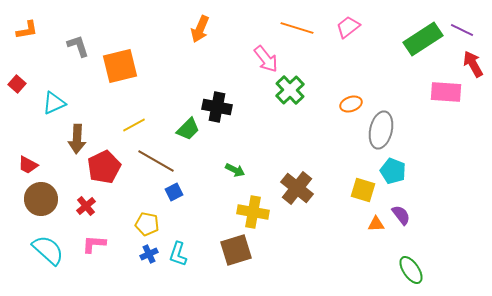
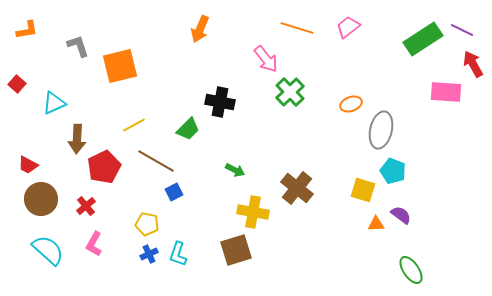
green cross: moved 2 px down
black cross: moved 3 px right, 5 px up
purple semicircle: rotated 15 degrees counterclockwise
pink L-shape: rotated 65 degrees counterclockwise
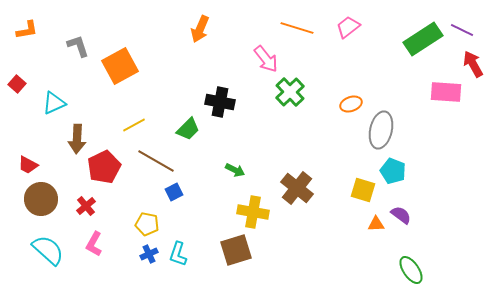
orange square: rotated 15 degrees counterclockwise
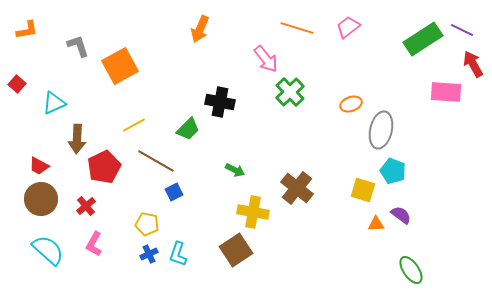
red trapezoid: moved 11 px right, 1 px down
brown square: rotated 16 degrees counterclockwise
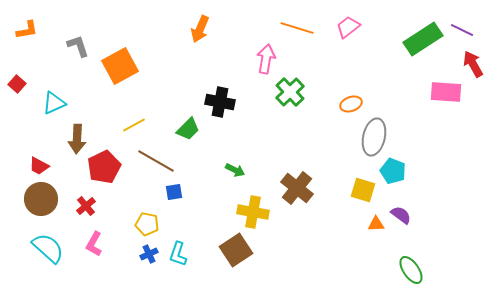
pink arrow: rotated 132 degrees counterclockwise
gray ellipse: moved 7 px left, 7 px down
blue square: rotated 18 degrees clockwise
cyan semicircle: moved 2 px up
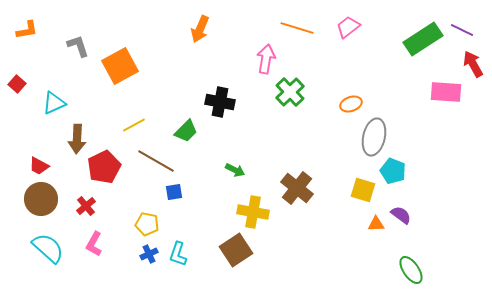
green trapezoid: moved 2 px left, 2 px down
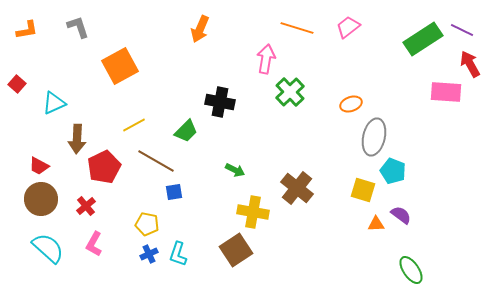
gray L-shape: moved 19 px up
red arrow: moved 3 px left
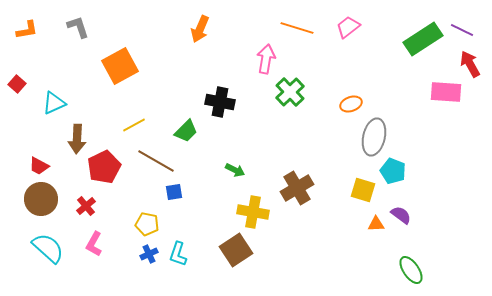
brown cross: rotated 20 degrees clockwise
